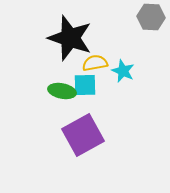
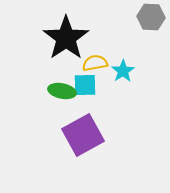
black star: moved 4 px left; rotated 18 degrees clockwise
cyan star: rotated 15 degrees clockwise
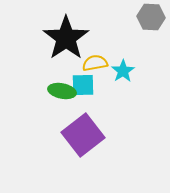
cyan square: moved 2 px left
purple square: rotated 9 degrees counterclockwise
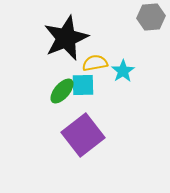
gray hexagon: rotated 8 degrees counterclockwise
black star: rotated 12 degrees clockwise
green ellipse: rotated 60 degrees counterclockwise
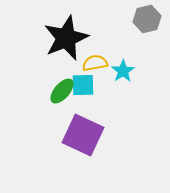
gray hexagon: moved 4 px left, 2 px down; rotated 8 degrees counterclockwise
purple square: rotated 27 degrees counterclockwise
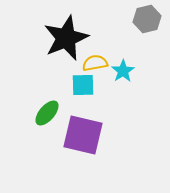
green ellipse: moved 15 px left, 22 px down
purple square: rotated 12 degrees counterclockwise
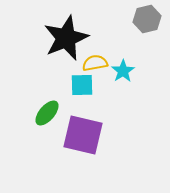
cyan square: moved 1 px left
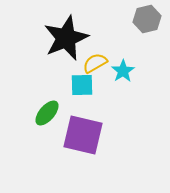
yellow semicircle: rotated 20 degrees counterclockwise
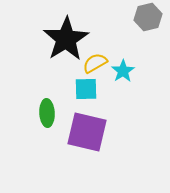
gray hexagon: moved 1 px right, 2 px up
black star: moved 1 px down; rotated 9 degrees counterclockwise
cyan square: moved 4 px right, 4 px down
green ellipse: rotated 44 degrees counterclockwise
purple square: moved 4 px right, 3 px up
